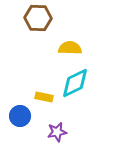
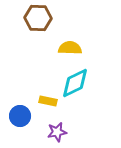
yellow rectangle: moved 4 px right, 4 px down
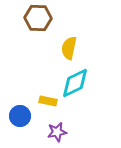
yellow semicircle: moved 1 px left; rotated 80 degrees counterclockwise
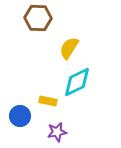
yellow semicircle: rotated 20 degrees clockwise
cyan diamond: moved 2 px right, 1 px up
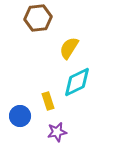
brown hexagon: rotated 8 degrees counterclockwise
yellow rectangle: rotated 60 degrees clockwise
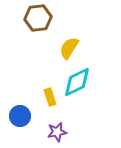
yellow rectangle: moved 2 px right, 4 px up
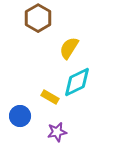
brown hexagon: rotated 24 degrees counterclockwise
yellow rectangle: rotated 42 degrees counterclockwise
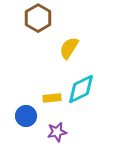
cyan diamond: moved 4 px right, 7 px down
yellow rectangle: moved 2 px right, 1 px down; rotated 36 degrees counterclockwise
blue circle: moved 6 px right
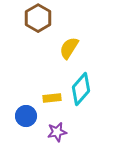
cyan diamond: rotated 24 degrees counterclockwise
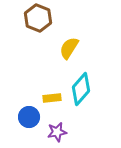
brown hexagon: rotated 8 degrees counterclockwise
blue circle: moved 3 px right, 1 px down
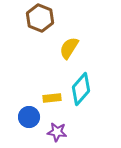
brown hexagon: moved 2 px right
purple star: rotated 18 degrees clockwise
